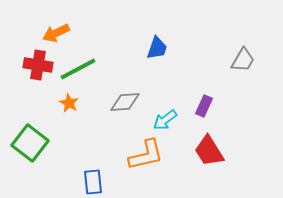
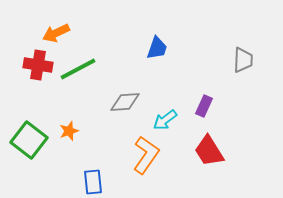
gray trapezoid: rotated 28 degrees counterclockwise
orange star: moved 28 px down; rotated 24 degrees clockwise
green square: moved 1 px left, 3 px up
orange L-shape: rotated 42 degrees counterclockwise
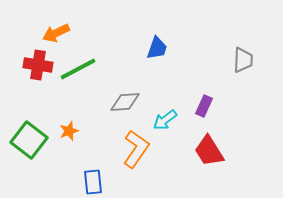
orange L-shape: moved 10 px left, 6 px up
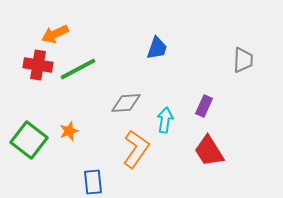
orange arrow: moved 1 px left, 1 px down
gray diamond: moved 1 px right, 1 px down
cyan arrow: rotated 135 degrees clockwise
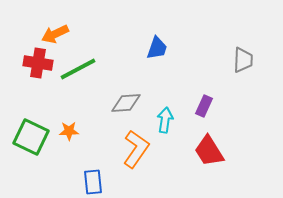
red cross: moved 2 px up
orange star: rotated 18 degrees clockwise
green square: moved 2 px right, 3 px up; rotated 12 degrees counterclockwise
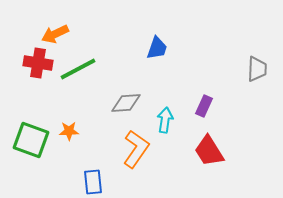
gray trapezoid: moved 14 px right, 9 px down
green square: moved 3 px down; rotated 6 degrees counterclockwise
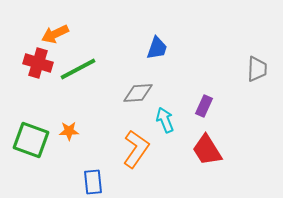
red cross: rotated 8 degrees clockwise
gray diamond: moved 12 px right, 10 px up
cyan arrow: rotated 30 degrees counterclockwise
red trapezoid: moved 2 px left, 1 px up
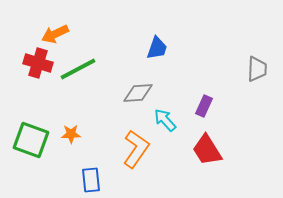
cyan arrow: rotated 20 degrees counterclockwise
orange star: moved 2 px right, 3 px down
blue rectangle: moved 2 px left, 2 px up
